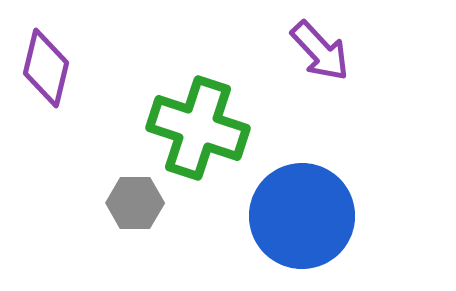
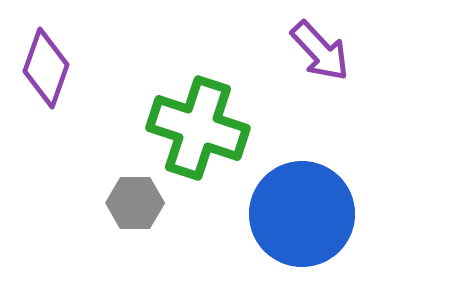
purple diamond: rotated 6 degrees clockwise
blue circle: moved 2 px up
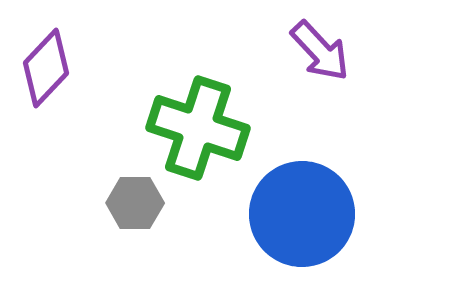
purple diamond: rotated 24 degrees clockwise
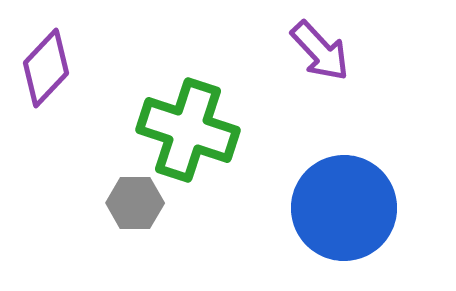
green cross: moved 10 px left, 2 px down
blue circle: moved 42 px right, 6 px up
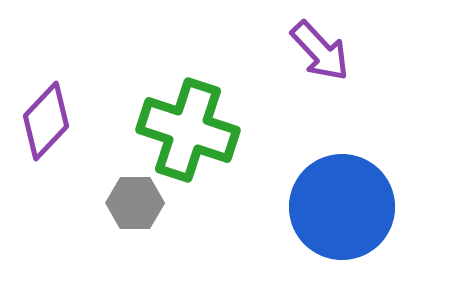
purple diamond: moved 53 px down
blue circle: moved 2 px left, 1 px up
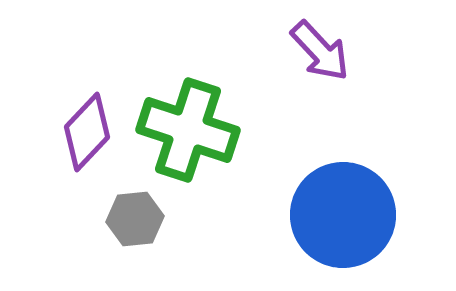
purple diamond: moved 41 px right, 11 px down
gray hexagon: moved 16 px down; rotated 6 degrees counterclockwise
blue circle: moved 1 px right, 8 px down
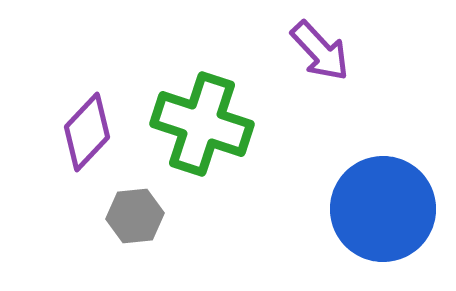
green cross: moved 14 px right, 6 px up
blue circle: moved 40 px right, 6 px up
gray hexagon: moved 3 px up
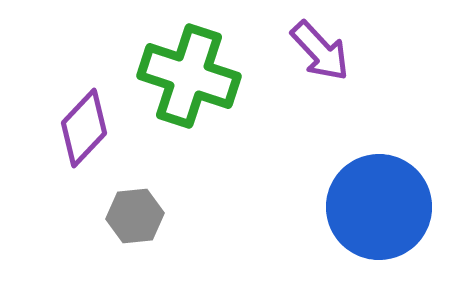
green cross: moved 13 px left, 48 px up
purple diamond: moved 3 px left, 4 px up
blue circle: moved 4 px left, 2 px up
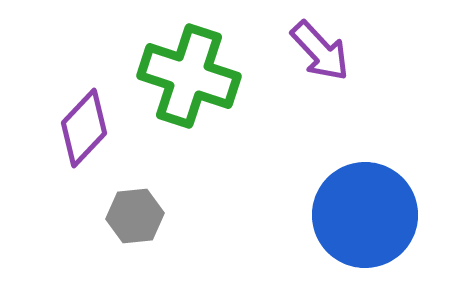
blue circle: moved 14 px left, 8 px down
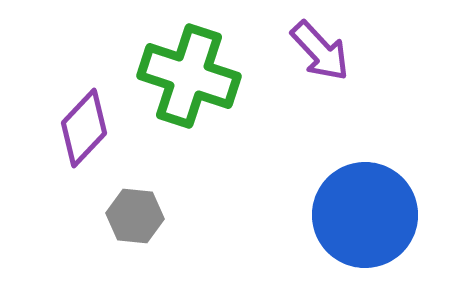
gray hexagon: rotated 12 degrees clockwise
